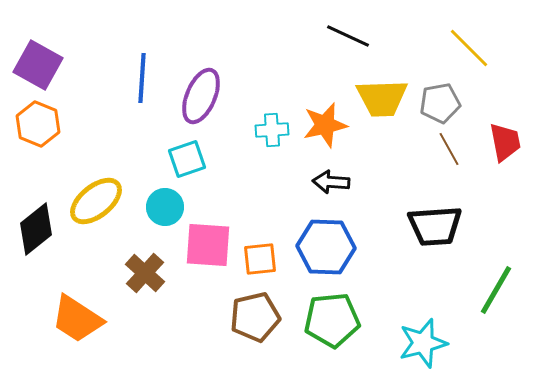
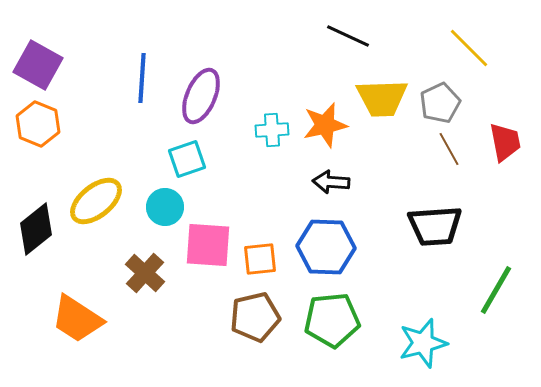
gray pentagon: rotated 15 degrees counterclockwise
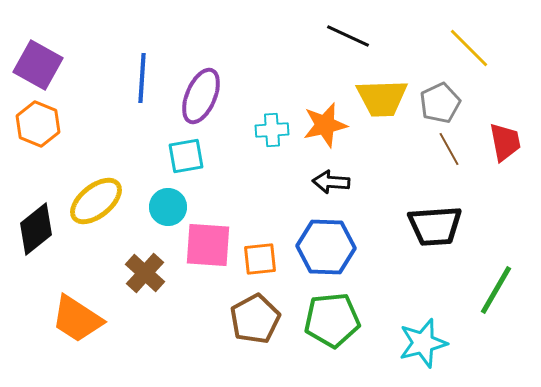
cyan square: moved 1 px left, 3 px up; rotated 9 degrees clockwise
cyan circle: moved 3 px right
brown pentagon: moved 2 px down; rotated 15 degrees counterclockwise
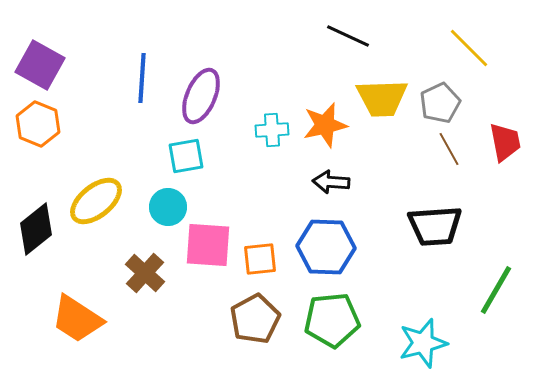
purple square: moved 2 px right
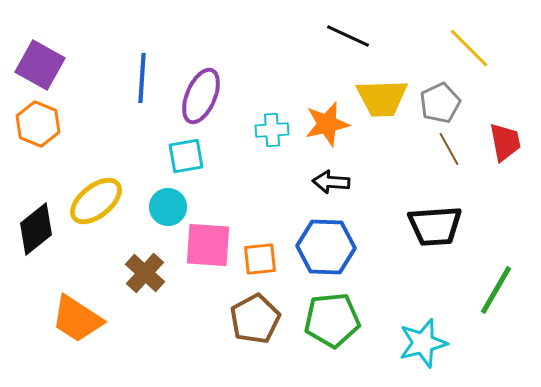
orange star: moved 2 px right, 1 px up
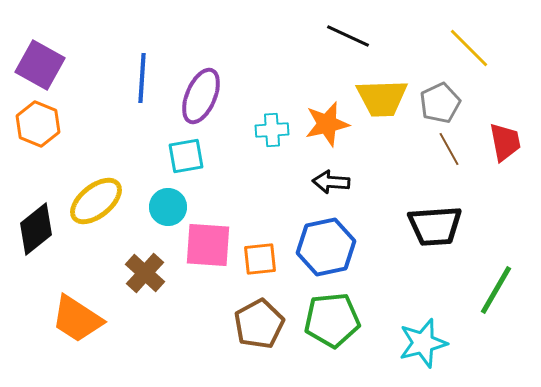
blue hexagon: rotated 14 degrees counterclockwise
brown pentagon: moved 4 px right, 5 px down
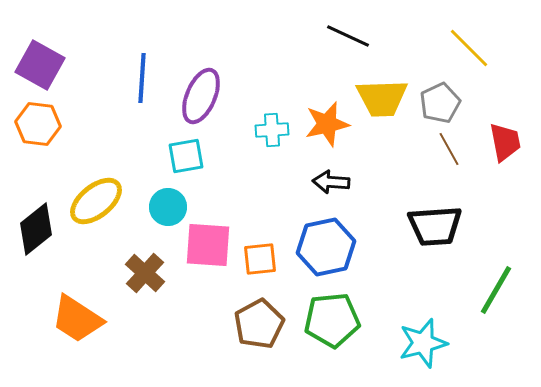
orange hexagon: rotated 15 degrees counterclockwise
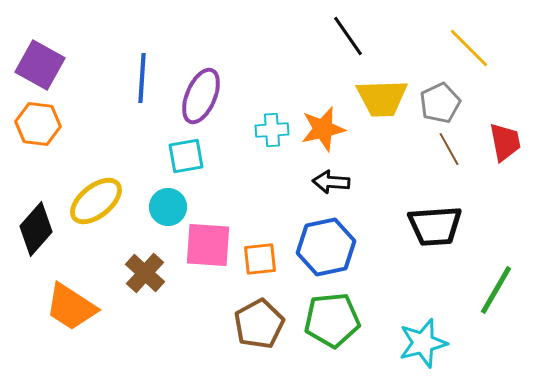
black line: rotated 30 degrees clockwise
orange star: moved 4 px left, 5 px down
black diamond: rotated 10 degrees counterclockwise
orange trapezoid: moved 6 px left, 12 px up
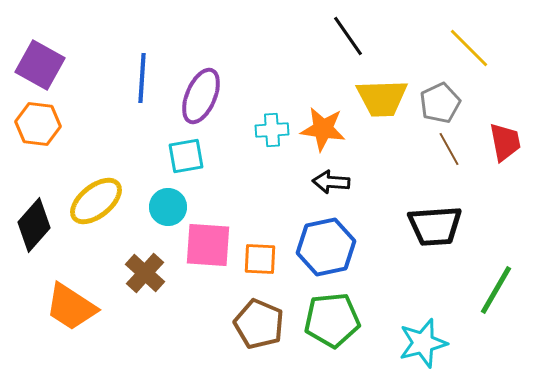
orange star: rotated 21 degrees clockwise
black diamond: moved 2 px left, 4 px up
orange square: rotated 9 degrees clockwise
brown pentagon: rotated 21 degrees counterclockwise
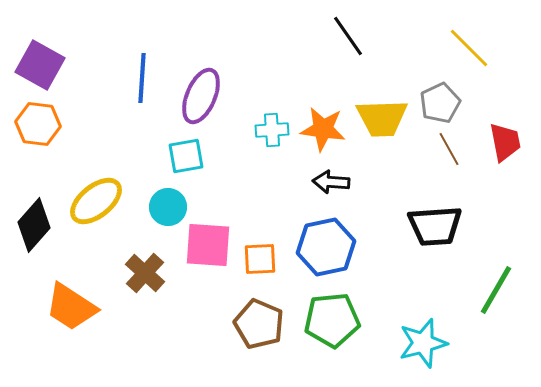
yellow trapezoid: moved 20 px down
orange square: rotated 6 degrees counterclockwise
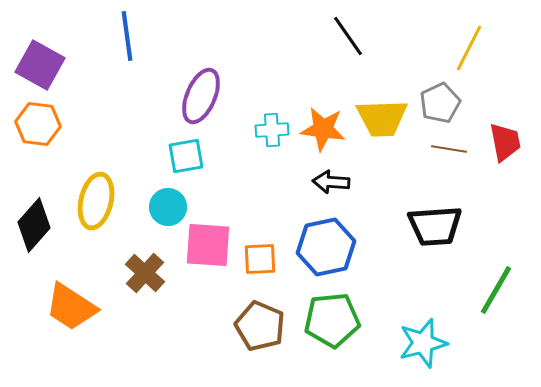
yellow line: rotated 72 degrees clockwise
blue line: moved 15 px left, 42 px up; rotated 12 degrees counterclockwise
brown line: rotated 52 degrees counterclockwise
yellow ellipse: rotated 38 degrees counterclockwise
brown pentagon: moved 1 px right, 2 px down
